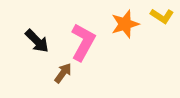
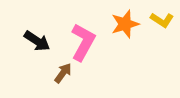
yellow L-shape: moved 4 px down
black arrow: rotated 12 degrees counterclockwise
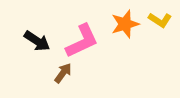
yellow L-shape: moved 2 px left
pink L-shape: moved 1 px left, 1 px up; rotated 36 degrees clockwise
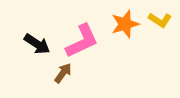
black arrow: moved 3 px down
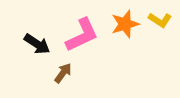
pink L-shape: moved 6 px up
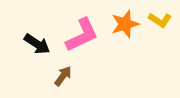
brown arrow: moved 3 px down
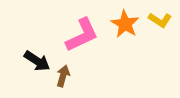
orange star: rotated 24 degrees counterclockwise
black arrow: moved 17 px down
brown arrow: rotated 20 degrees counterclockwise
